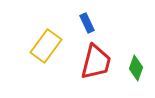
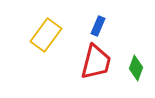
blue rectangle: moved 11 px right, 3 px down; rotated 48 degrees clockwise
yellow rectangle: moved 11 px up
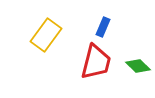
blue rectangle: moved 5 px right, 1 px down
green diamond: moved 2 px right, 2 px up; rotated 65 degrees counterclockwise
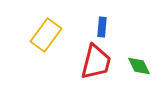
blue rectangle: moved 1 px left; rotated 18 degrees counterclockwise
green diamond: moved 1 px right; rotated 20 degrees clockwise
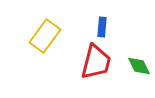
yellow rectangle: moved 1 px left, 1 px down
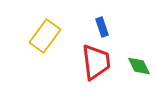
blue rectangle: rotated 24 degrees counterclockwise
red trapezoid: rotated 21 degrees counterclockwise
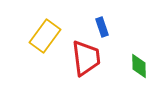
red trapezoid: moved 10 px left, 4 px up
green diamond: rotated 25 degrees clockwise
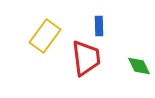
blue rectangle: moved 3 px left, 1 px up; rotated 18 degrees clockwise
green diamond: rotated 25 degrees counterclockwise
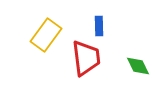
yellow rectangle: moved 1 px right, 1 px up
green diamond: moved 1 px left
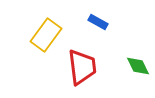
blue rectangle: moved 1 px left, 4 px up; rotated 60 degrees counterclockwise
red trapezoid: moved 4 px left, 9 px down
